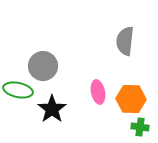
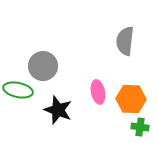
black star: moved 6 px right, 1 px down; rotated 16 degrees counterclockwise
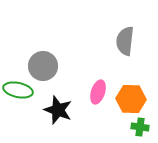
pink ellipse: rotated 30 degrees clockwise
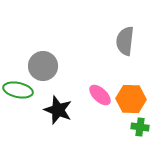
pink ellipse: moved 2 px right, 3 px down; rotated 65 degrees counterclockwise
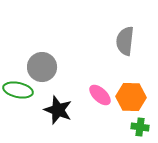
gray circle: moved 1 px left, 1 px down
orange hexagon: moved 2 px up
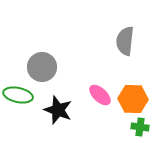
green ellipse: moved 5 px down
orange hexagon: moved 2 px right, 2 px down
